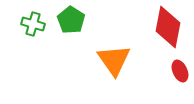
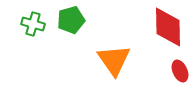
green pentagon: rotated 24 degrees clockwise
red diamond: rotated 12 degrees counterclockwise
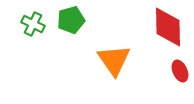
green cross: rotated 10 degrees clockwise
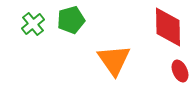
green cross: rotated 25 degrees clockwise
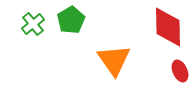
green pentagon: rotated 16 degrees counterclockwise
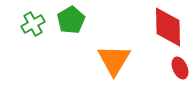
green cross: rotated 10 degrees clockwise
orange triangle: rotated 6 degrees clockwise
red ellipse: moved 3 px up
